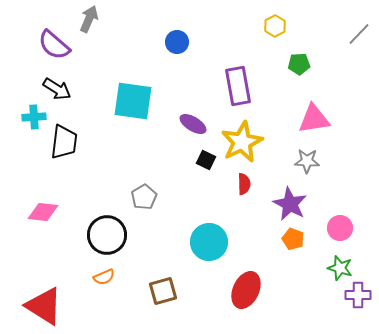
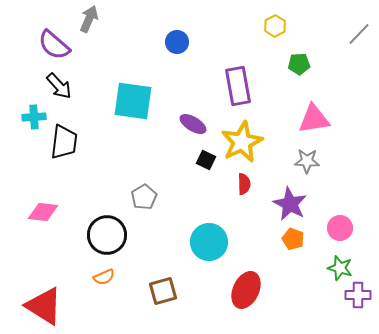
black arrow: moved 2 px right, 3 px up; rotated 16 degrees clockwise
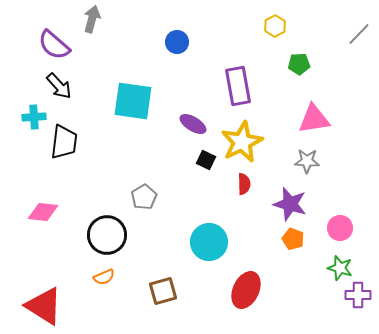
gray arrow: moved 3 px right; rotated 8 degrees counterclockwise
purple star: rotated 12 degrees counterclockwise
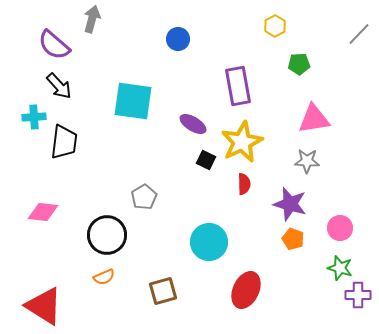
blue circle: moved 1 px right, 3 px up
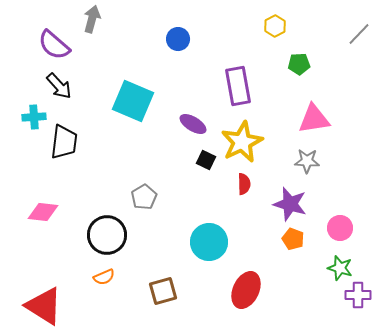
cyan square: rotated 15 degrees clockwise
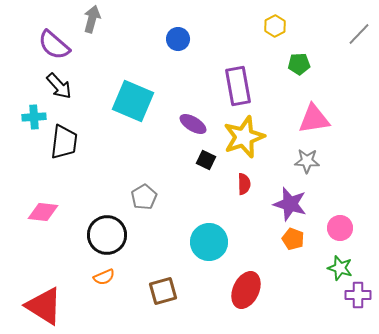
yellow star: moved 2 px right, 5 px up; rotated 6 degrees clockwise
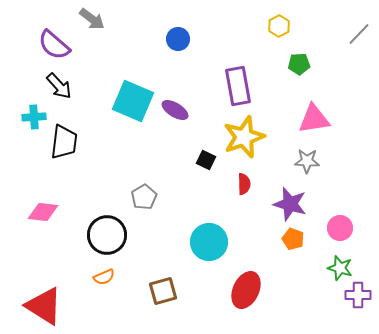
gray arrow: rotated 112 degrees clockwise
yellow hexagon: moved 4 px right
purple ellipse: moved 18 px left, 14 px up
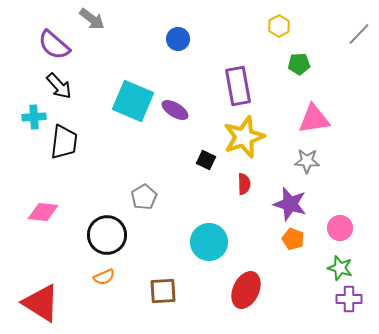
brown square: rotated 12 degrees clockwise
purple cross: moved 9 px left, 4 px down
red triangle: moved 3 px left, 3 px up
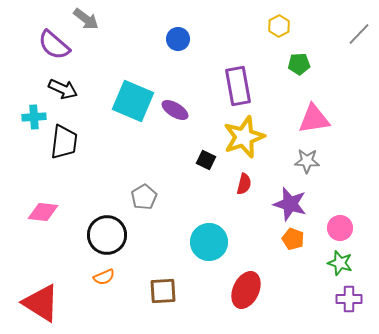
gray arrow: moved 6 px left
black arrow: moved 4 px right, 3 px down; rotated 24 degrees counterclockwise
red semicircle: rotated 15 degrees clockwise
green star: moved 5 px up
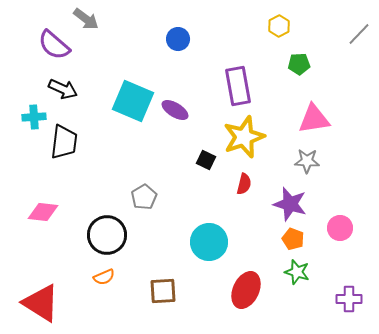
green star: moved 43 px left, 9 px down
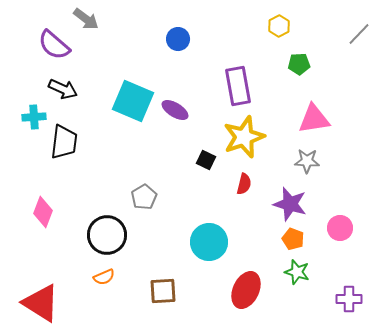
pink diamond: rotated 76 degrees counterclockwise
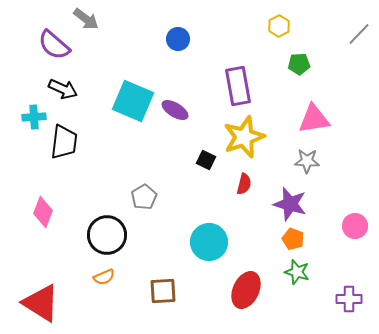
pink circle: moved 15 px right, 2 px up
